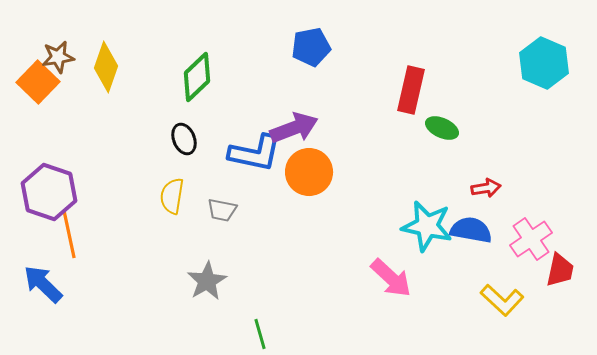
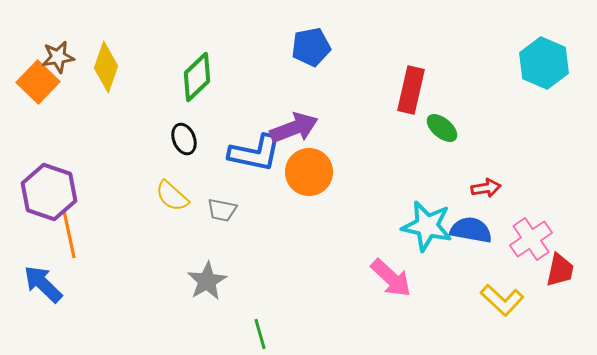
green ellipse: rotated 16 degrees clockwise
yellow semicircle: rotated 57 degrees counterclockwise
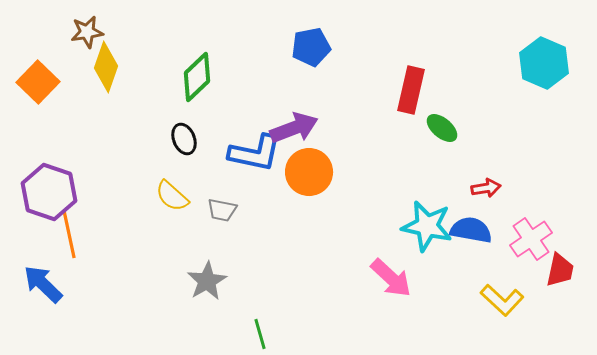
brown star: moved 29 px right, 25 px up
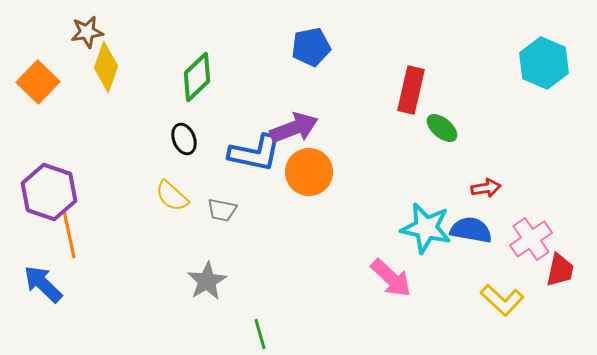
cyan star: moved 1 px left, 2 px down
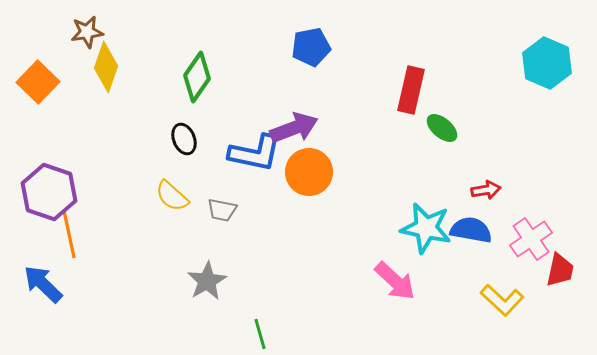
cyan hexagon: moved 3 px right
green diamond: rotated 12 degrees counterclockwise
red arrow: moved 2 px down
pink arrow: moved 4 px right, 3 px down
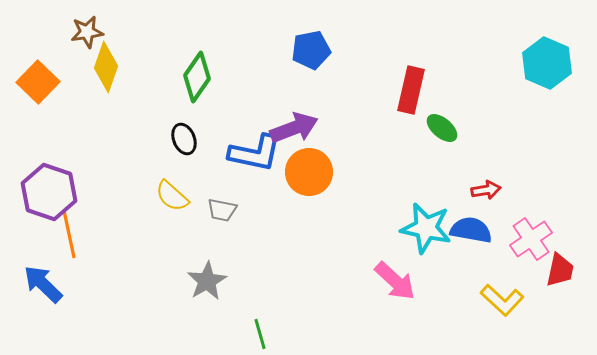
blue pentagon: moved 3 px down
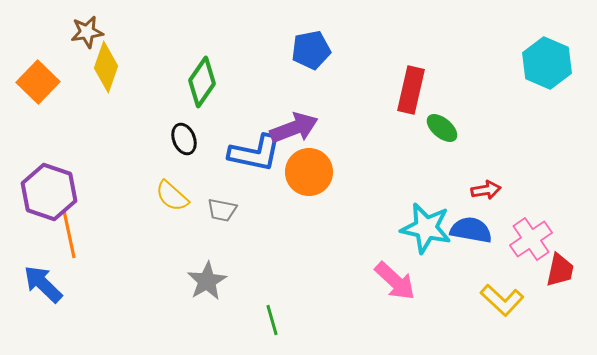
green diamond: moved 5 px right, 5 px down
green line: moved 12 px right, 14 px up
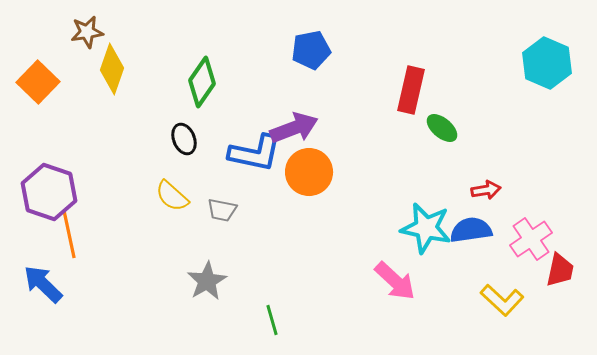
yellow diamond: moved 6 px right, 2 px down
blue semicircle: rotated 18 degrees counterclockwise
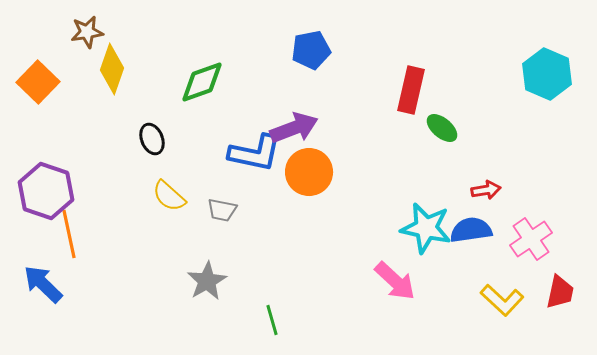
cyan hexagon: moved 11 px down
green diamond: rotated 36 degrees clockwise
black ellipse: moved 32 px left
purple hexagon: moved 3 px left, 1 px up
yellow semicircle: moved 3 px left
red trapezoid: moved 22 px down
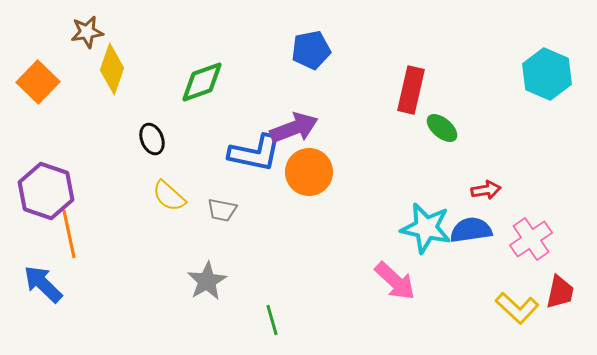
yellow L-shape: moved 15 px right, 8 px down
